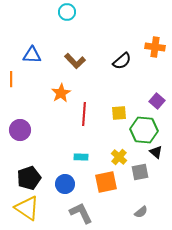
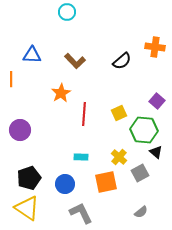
yellow square: rotated 21 degrees counterclockwise
gray square: moved 1 px down; rotated 18 degrees counterclockwise
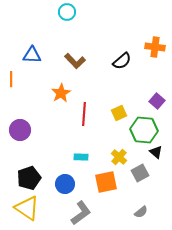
gray L-shape: rotated 80 degrees clockwise
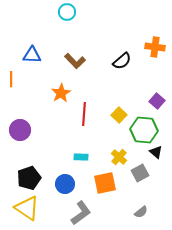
yellow square: moved 2 px down; rotated 21 degrees counterclockwise
orange square: moved 1 px left, 1 px down
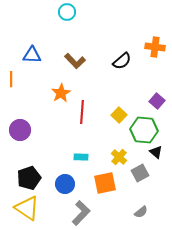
red line: moved 2 px left, 2 px up
gray L-shape: rotated 10 degrees counterclockwise
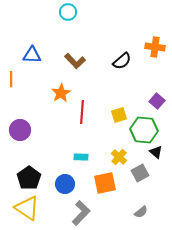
cyan circle: moved 1 px right
yellow square: rotated 28 degrees clockwise
black pentagon: rotated 15 degrees counterclockwise
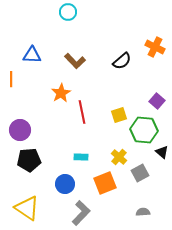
orange cross: rotated 18 degrees clockwise
red line: rotated 15 degrees counterclockwise
black triangle: moved 6 px right
black pentagon: moved 18 px up; rotated 30 degrees clockwise
orange square: rotated 10 degrees counterclockwise
gray semicircle: moved 2 px right; rotated 144 degrees counterclockwise
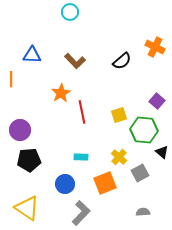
cyan circle: moved 2 px right
